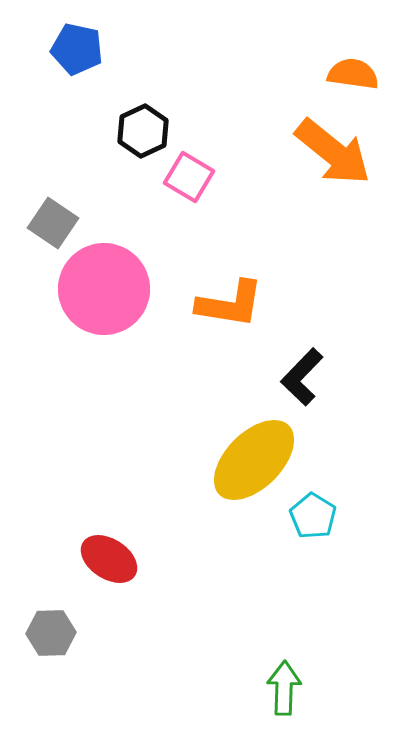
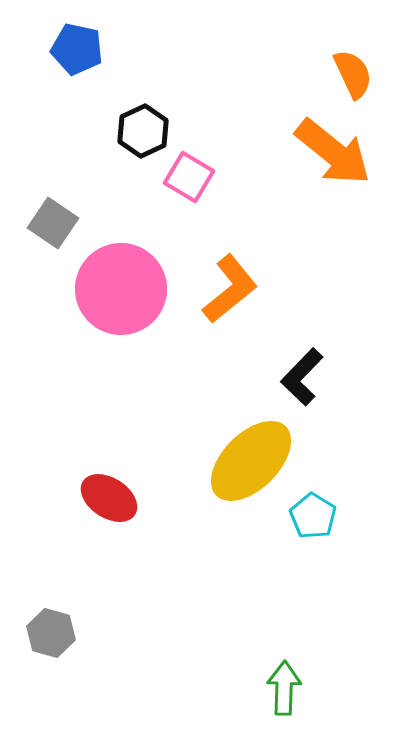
orange semicircle: rotated 57 degrees clockwise
pink circle: moved 17 px right
orange L-shape: moved 15 px up; rotated 48 degrees counterclockwise
yellow ellipse: moved 3 px left, 1 px down
red ellipse: moved 61 px up
gray hexagon: rotated 18 degrees clockwise
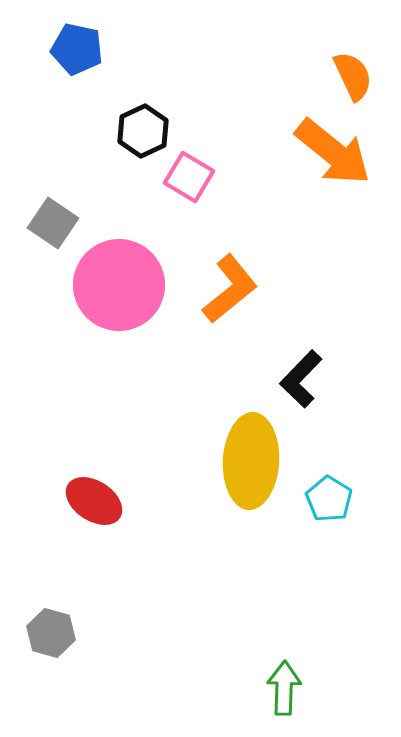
orange semicircle: moved 2 px down
pink circle: moved 2 px left, 4 px up
black L-shape: moved 1 px left, 2 px down
yellow ellipse: rotated 42 degrees counterclockwise
red ellipse: moved 15 px left, 3 px down
cyan pentagon: moved 16 px right, 17 px up
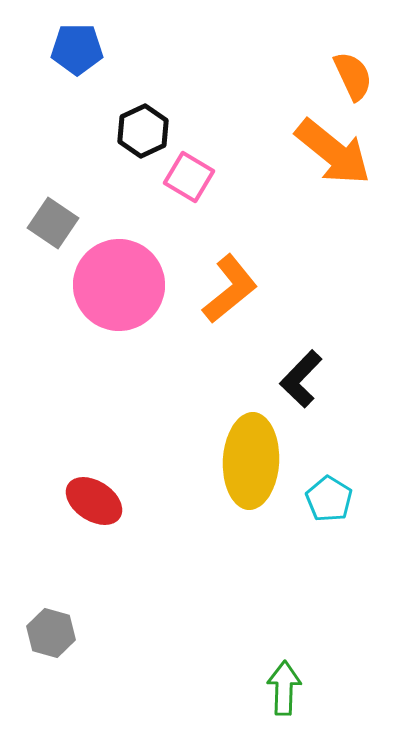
blue pentagon: rotated 12 degrees counterclockwise
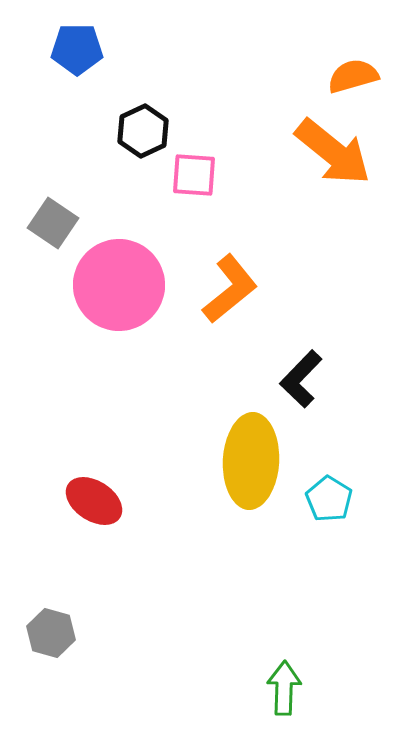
orange semicircle: rotated 81 degrees counterclockwise
pink square: moved 5 px right, 2 px up; rotated 27 degrees counterclockwise
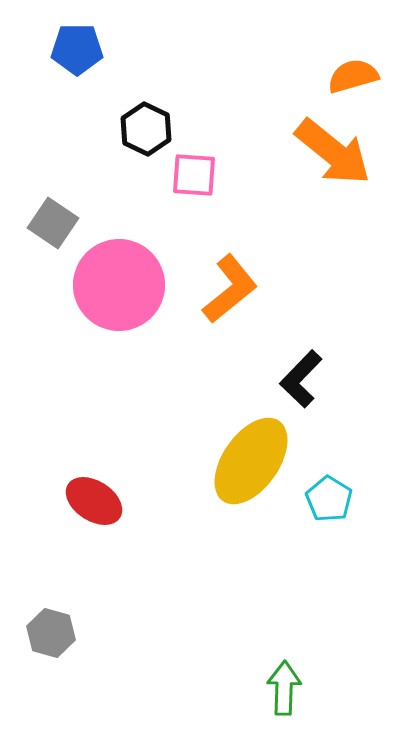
black hexagon: moved 3 px right, 2 px up; rotated 9 degrees counterclockwise
yellow ellipse: rotated 32 degrees clockwise
